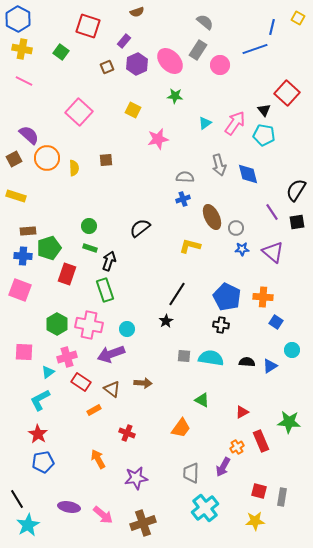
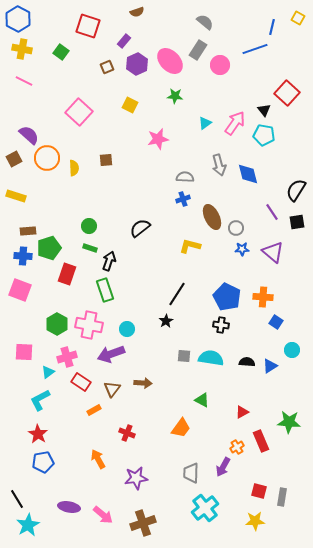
yellow square at (133, 110): moved 3 px left, 5 px up
brown triangle at (112, 389): rotated 30 degrees clockwise
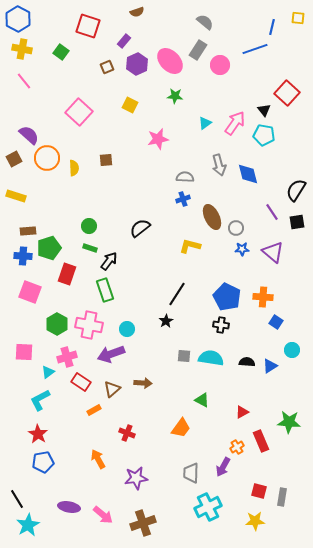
yellow square at (298, 18): rotated 24 degrees counterclockwise
pink line at (24, 81): rotated 24 degrees clockwise
black arrow at (109, 261): rotated 18 degrees clockwise
pink square at (20, 290): moved 10 px right, 2 px down
brown triangle at (112, 389): rotated 12 degrees clockwise
cyan cross at (205, 508): moved 3 px right, 1 px up; rotated 12 degrees clockwise
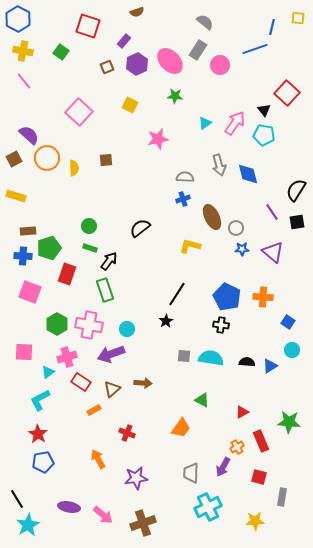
yellow cross at (22, 49): moved 1 px right, 2 px down
blue square at (276, 322): moved 12 px right
red square at (259, 491): moved 14 px up
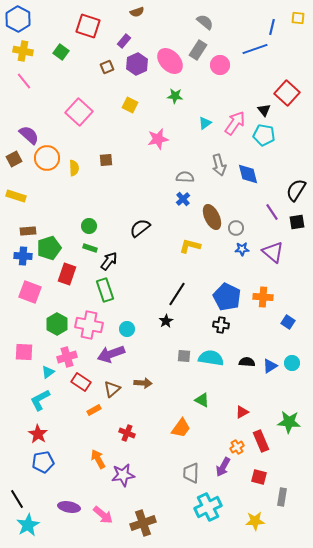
blue cross at (183, 199): rotated 24 degrees counterclockwise
cyan circle at (292, 350): moved 13 px down
purple star at (136, 478): moved 13 px left, 3 px up
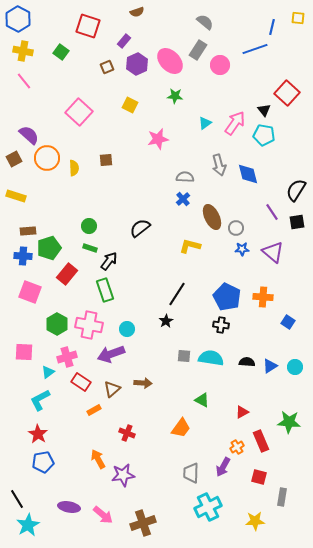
red rectangle at (67, 274): rotated 20 degrees clockwise
cyan circle at (292, 363): moved 3 px right, 4 px down
